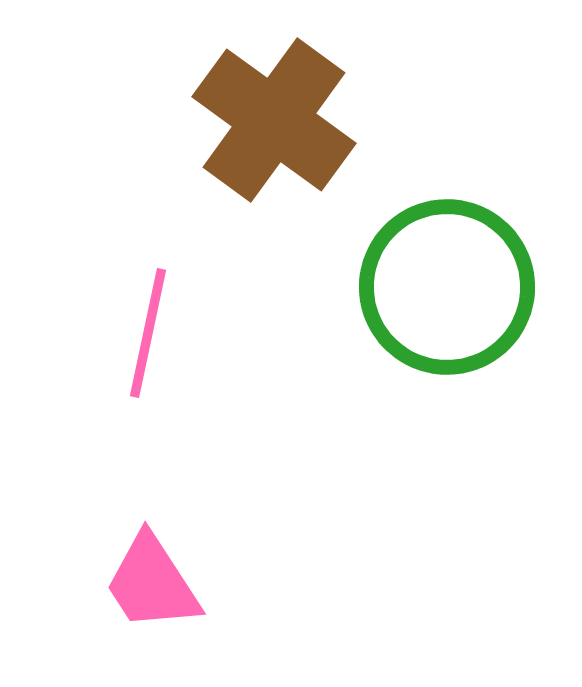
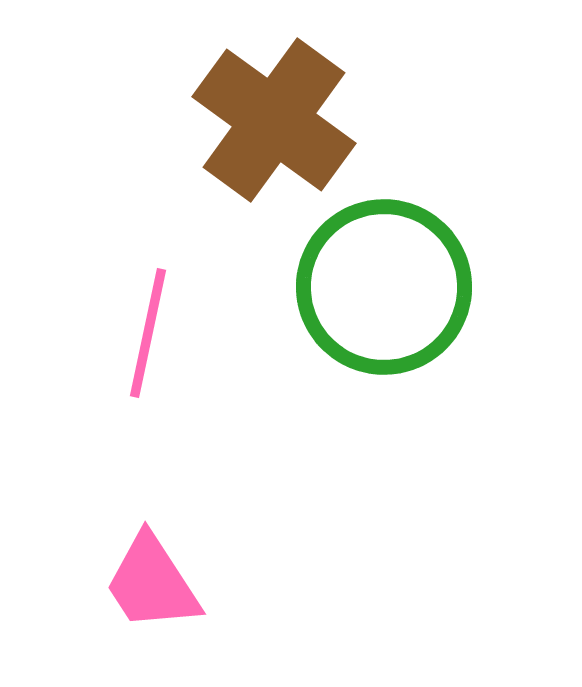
green circle: moved 63 px left
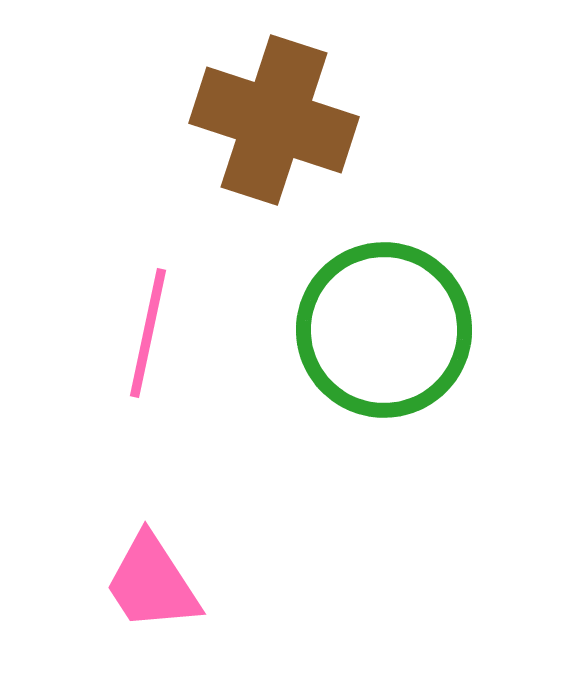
brown cross: rotated 18 degrees counterclockwise
green circle: moved 43 px down
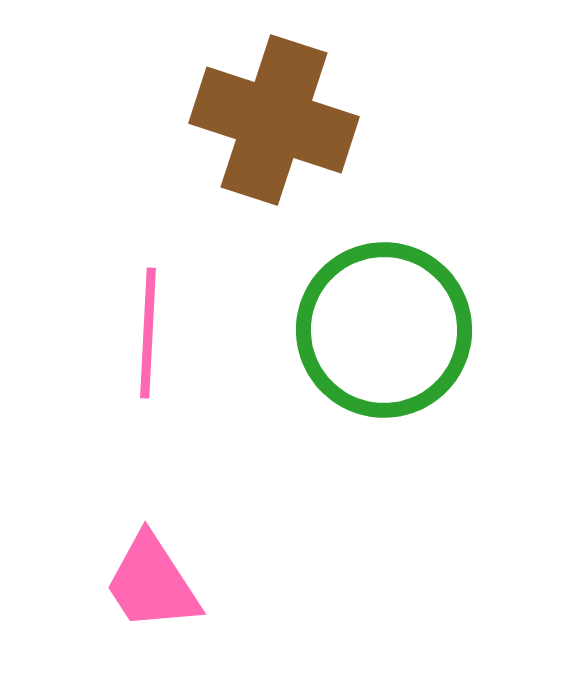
pink line: rotated 9 degrees counterclockwise
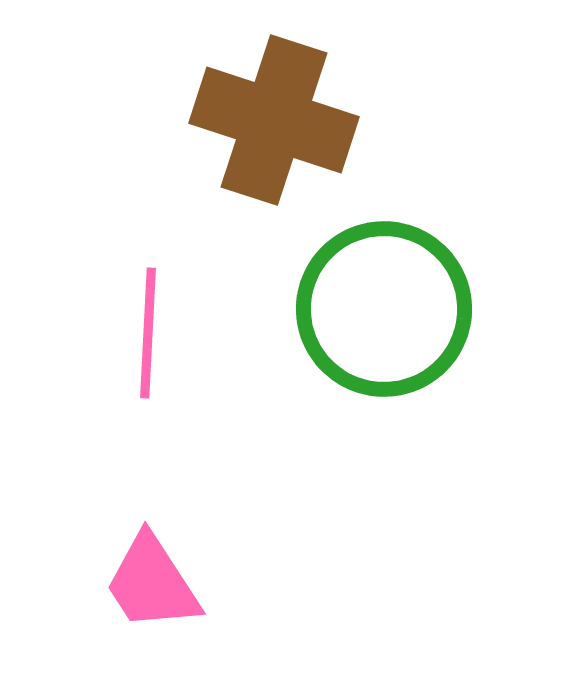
green circle: moved 21 px up
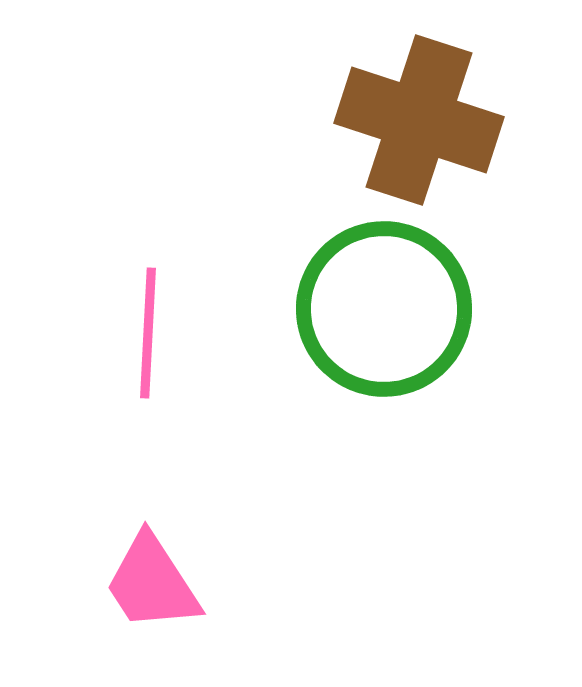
brown cross: moved 145 px right
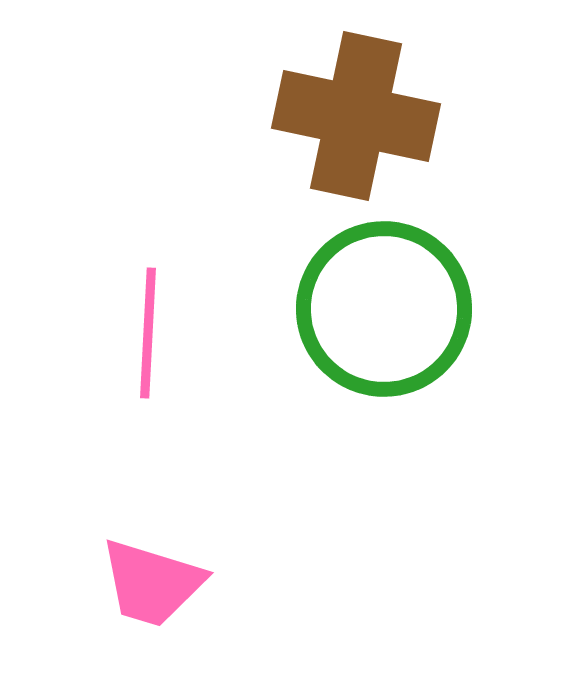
brown cross: moved 63 px left, 4 px up; rotated 6 degrees counterclockwise
pink trapezoid: rotated 40 degrees counterclockwise
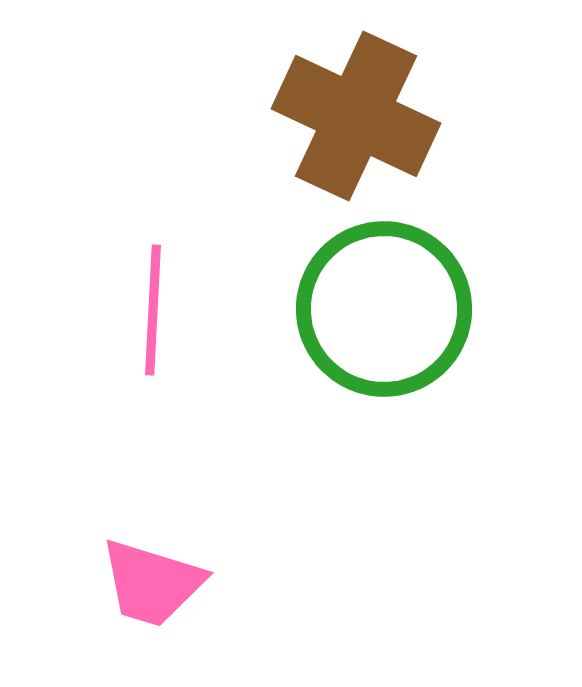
brown cross: rotated 13 degrees clockwise
pink line: moved 5 px right, 23 px up
